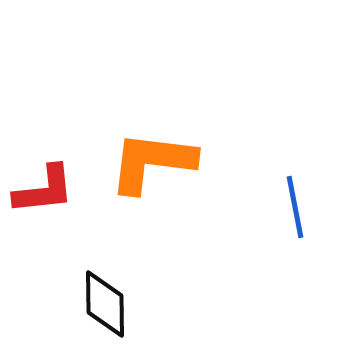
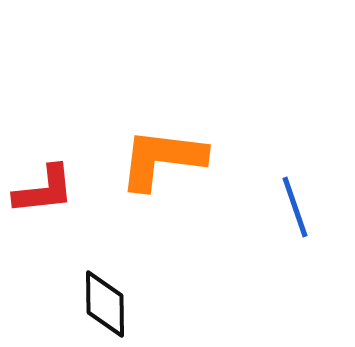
orange L-shape: moved 10 px right, 3 px up
blue line: rotated 8 degrees counterclockwise
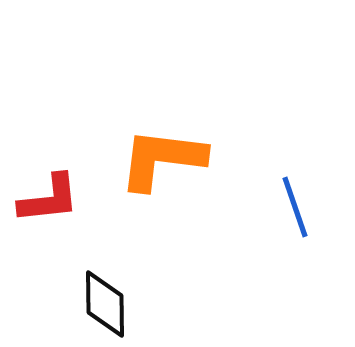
red L-shape: moved 5 px right, 9 px down
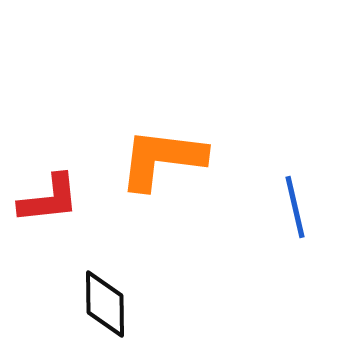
blue line: rotated 6 degrees clockwise
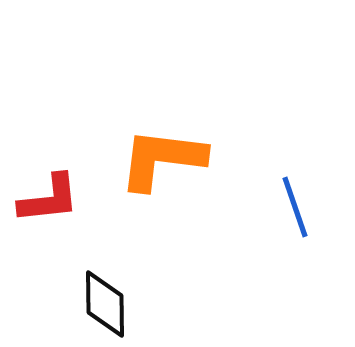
blue line: rotated 6 degrees counterclockwise
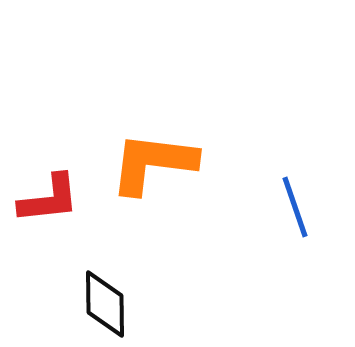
orange L-shape: moved 9 px left, 4 px down
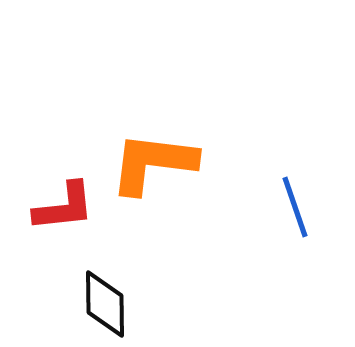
red L-shape: moved 15 px right, 8 px down
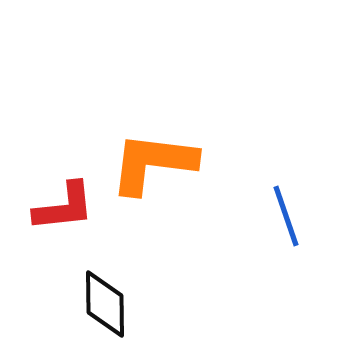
blue line: moved 9 px left, 9 px down
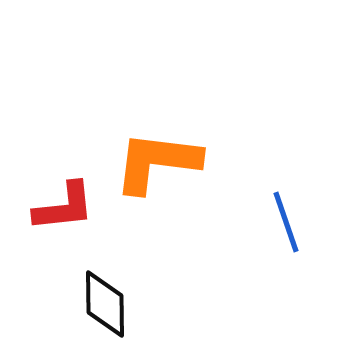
orange L-shape: moved 4 px right, 1 px up
blue line: moved 6 px down
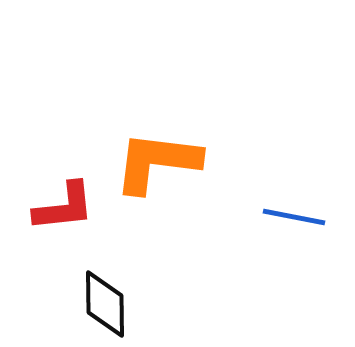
blue line: moved 8 px right, 5 px up; rotated 60 degrees counterclockwise
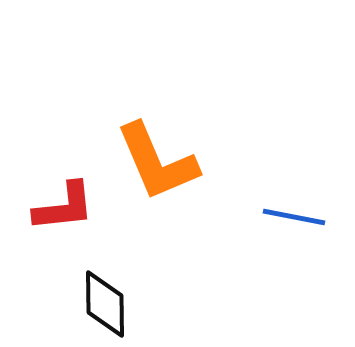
orange L-shape: rotated 120 degrees counterclockwise
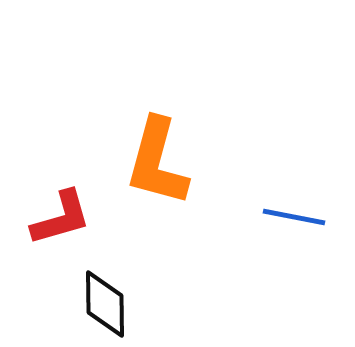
orange L-shape: rotated 38 degrees clockwise
red L-shape: moved 3 px left, 11 px down; rotated 10 degrees counterclockwise
